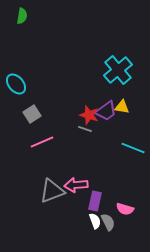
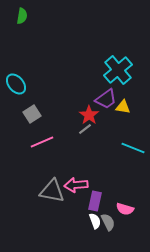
yellow triangle: moved 1 px right
purple trapezoid: moved 12 px up
red star: rotated 18 degrees clockwise
gray line: rotated 56 degrees counterclockwise
gray triangle: rotated 32 degrees clockwise
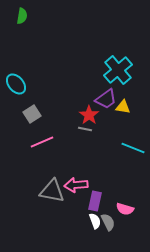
gray line: rotated 48 degrees clockwise
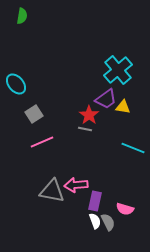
gray square: moved 2 px right
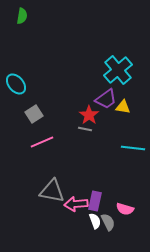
cyan line: rotated 15 degrees counterclockwise
pink arrow: moved 19 px down
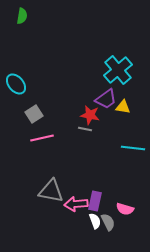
red star: moved 1 px right; rotated 24 degrees counterclockwise
pink line: moved 4 px up; rotated 10 degrees clockwise
gray triangle: moved 1 px left
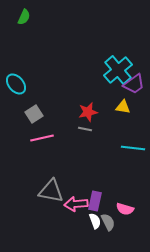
green semicircle: moved 2 px right, 1 px down; rotated 14 degrees clockwise
purple trapezoid: moved 28 px right, 15 px up
red star: moved 2 px left, 3 px up; rotated 24 degrees counterclockwise
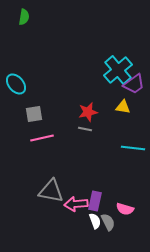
green semicircle: rotated 14 degrees counterclockwise
gray square: rotated 24 degrees clockwise
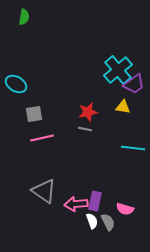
cyan ellipse: rotated 20 degrees counterclockwise
gray triangle: moved 7 px left; rotated 24 degrees clockwise
white semicircle: moved 3 px left
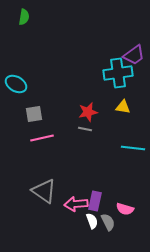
cyan cross: moved 3 px down; rotated 32 degrees clockwise
purple trapezoid: moved 29 px up
